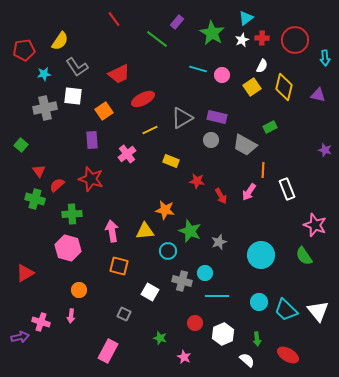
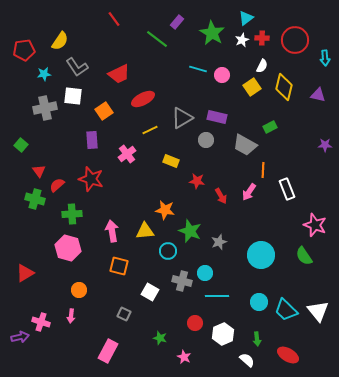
gray circle at (211, 140): moved 5 px left
purple star at (325, 150): moved 5 px up; rotated 16 degrees counterclockwise
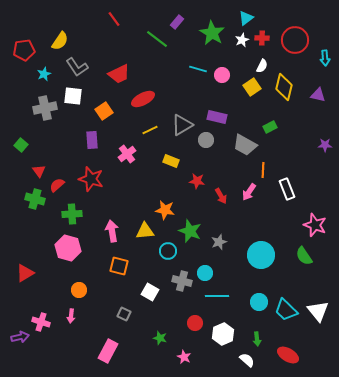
cyan star at (44, 74): rotated 16 degrees counterclockwise
gray triangle at (182, 118): moved 7 px down
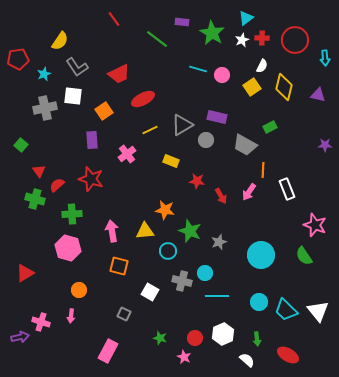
purple rectangle at (177, 22): moved 5 px right; rotated 56 degrees clockwise
red pentagon at (24, 50): moved 6 px left, 9 px down
red circle at (195, 323): moved 15 px down
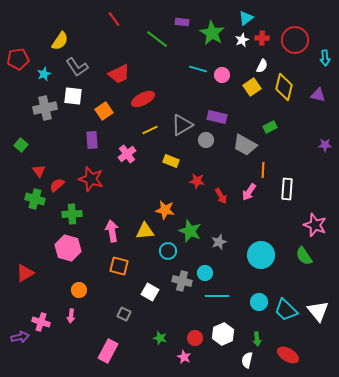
white rectangle at (287, 189): rotated 25 degrees clockwise
white semicircle at (247, 360): rotated 119 degrees counterclockwise
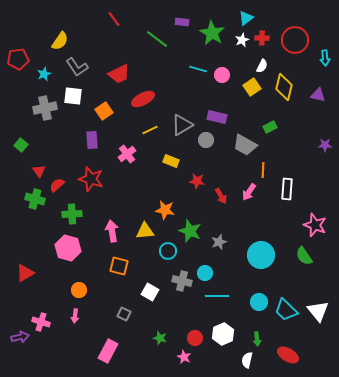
pink arrow at (71, 316): moved 4 px right
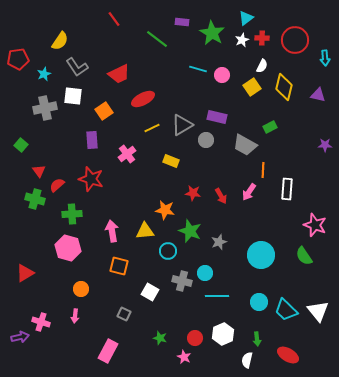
yellow line at (150, 130): moved 2 px right, 2 px up
red star at (197, 181): moved 4 px left, 12 px down
orange circle at (79, 290): moved 2 px right, 1 px up
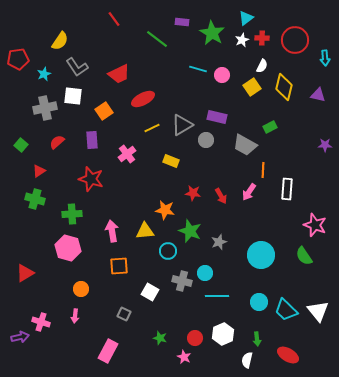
red triangle at (39, 171): rotated 32 degrees clockwise
red semicircle at (57, 185): moved 43 px up
orange square at (119, 266): rotated 18 degrees counterclockwise
